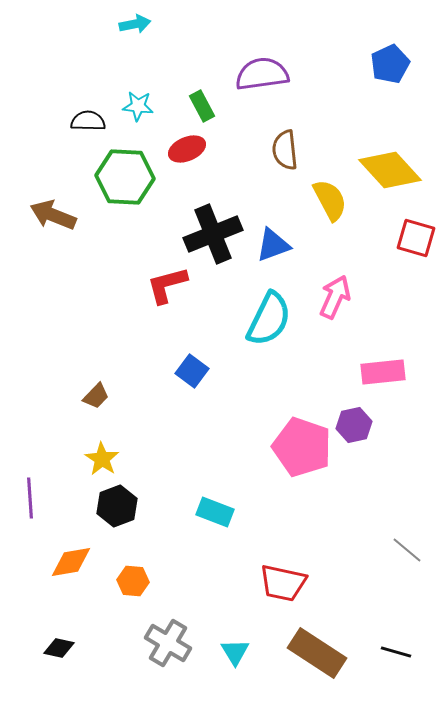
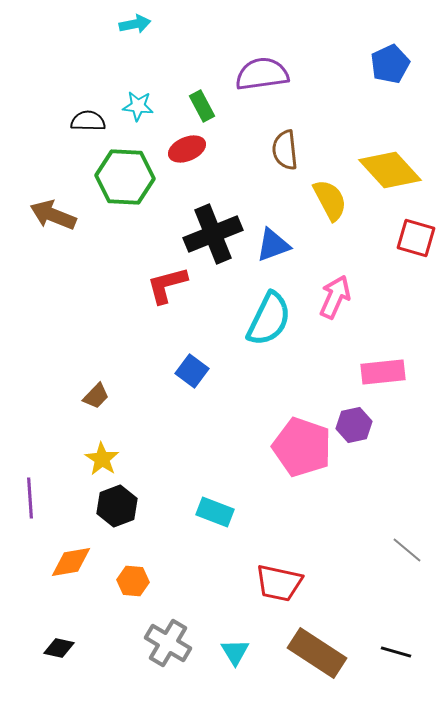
red trapezoid: moved 4 px left
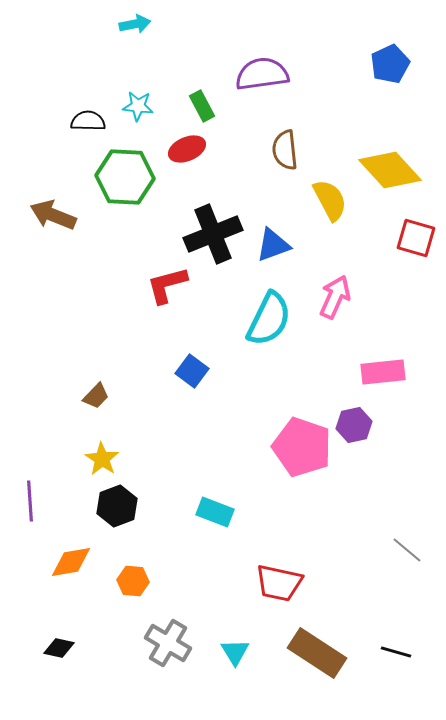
purple line: moved 3 px down
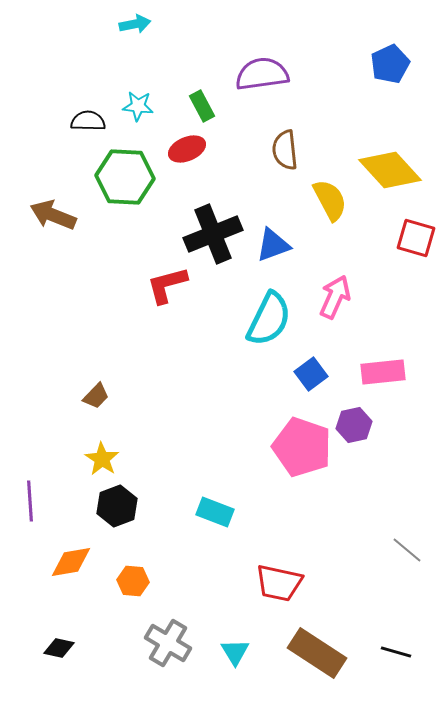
blue square: moved 119 px right, 3 px down; rotated 16 degrees clockwise
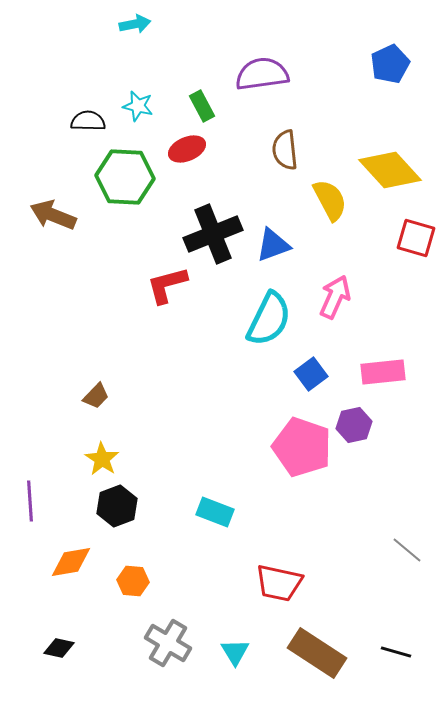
cyan star: rotated 8 degrees clockwise
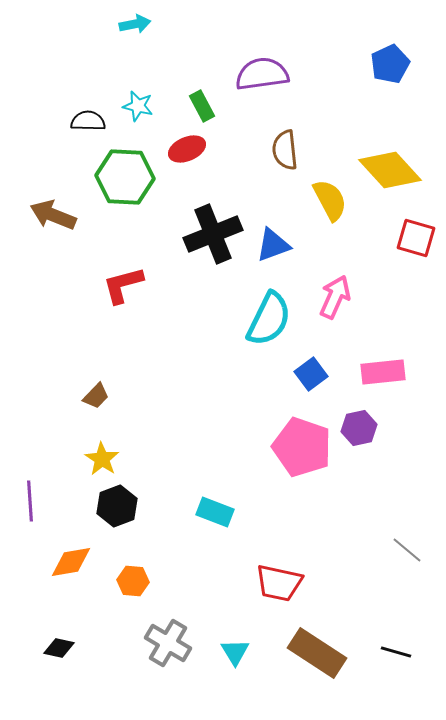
red L-shape: moved 44 px left
purple hexagon: moved 5 px right, 3 px down
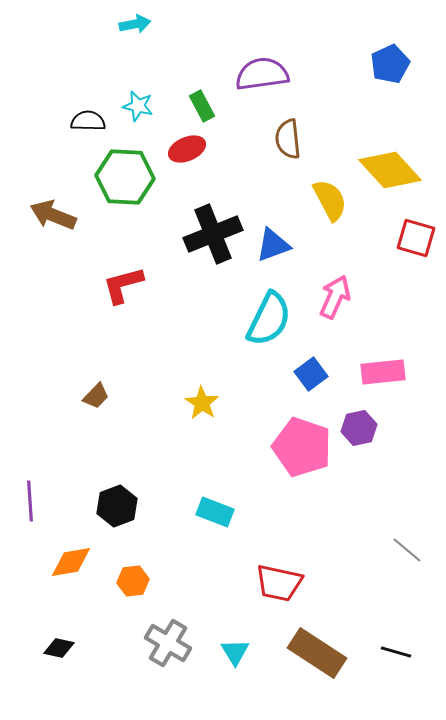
brown semicircle: moved 3 px right, 11 px up
yellow star: moved 100 px right, 56 px up
orange hexagon: rotated 12 degrees counterclockwise
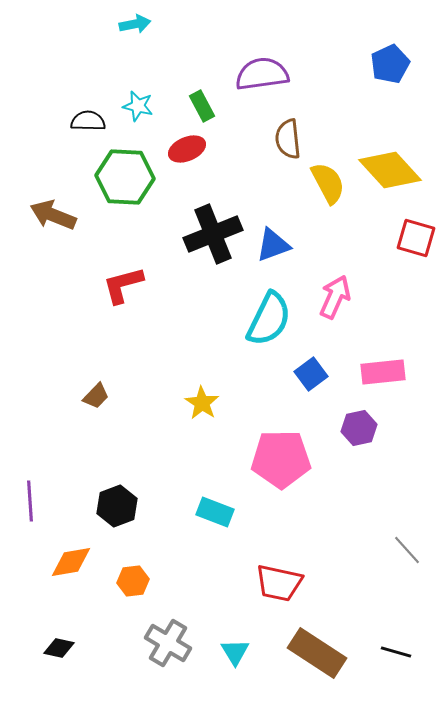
yellow semicircle: moved 2 px left, 17 px up
pink pentagon: moved 21 px left, 12 px down; rotated 20 degrees counterclockwise
gray line: rotated 8 degrees clockwise
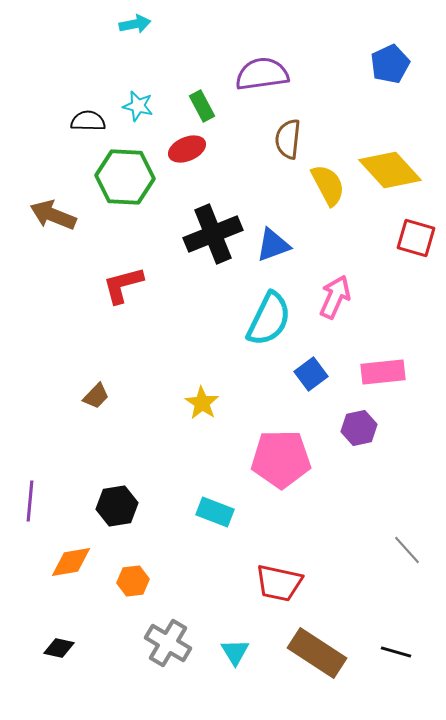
brown semicircle: rotated 12 degrees clockwise
yellow semicircle: moved 2 px down
purple line: rotated 9 degrees clockwise
black hexagon: rotated 12 degrees clockwise
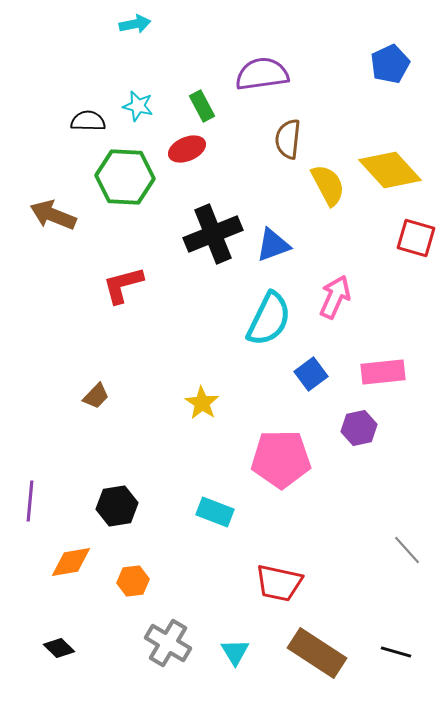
black diamond: rotated 32 degrees clockwise
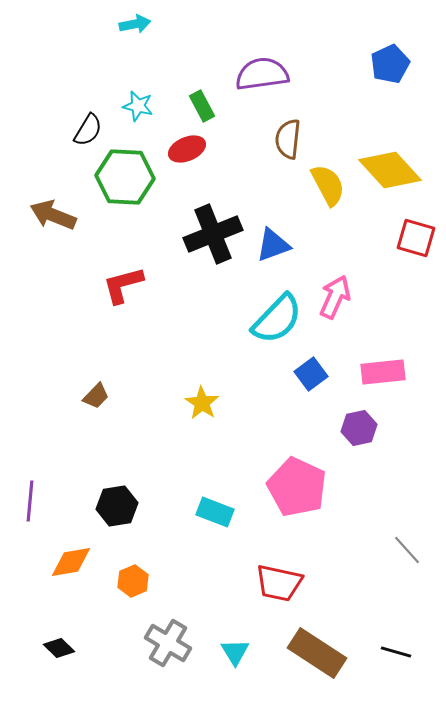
black semicircle: moved 9 px down; rotated 120 degrees clockwise
cyan semicircle: moved 8 px right; rotated 18 degrees clockwise
pink pentagon: moved 16 px right, 28 px down; rotated 26 degrees clockwise
orange hexagon: rotated 16 degrees counterclockwise
